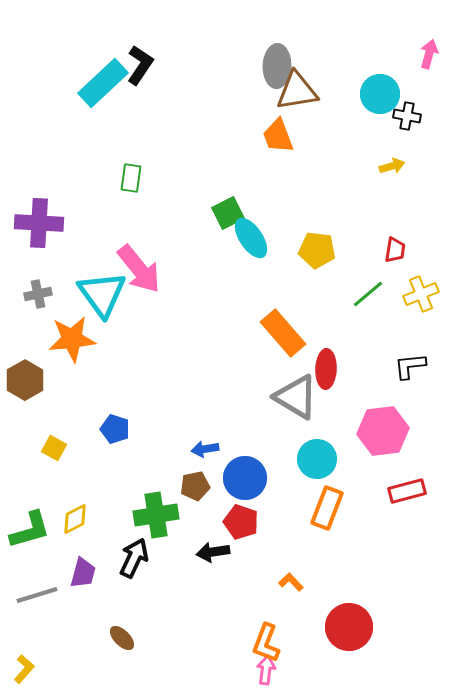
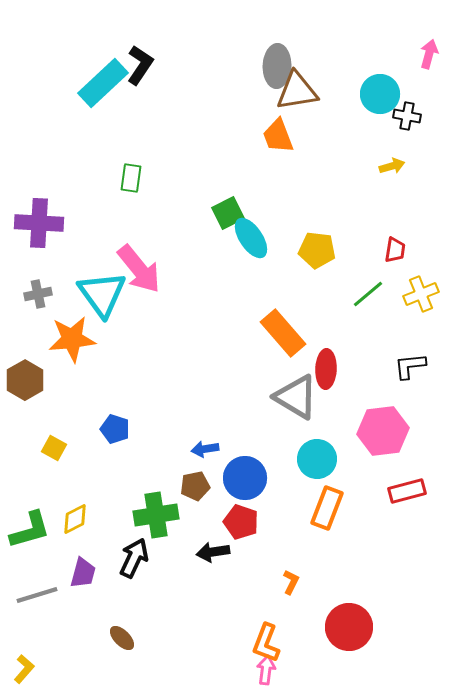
orange L-shape at (291, 582): rotated 70 degrees clockwise
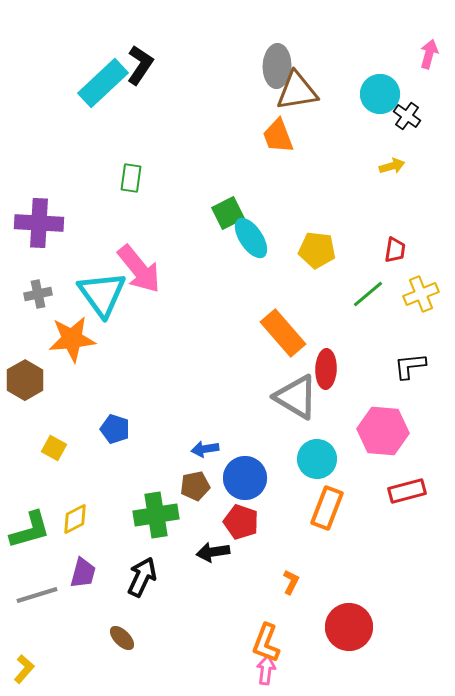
black cross at (407, 116): rotated 24 degrees clockwise
pink hexagon at (383, 431): rotated 12 degrees clockwise
black arrow at (134, 558): moved 8 px right, 19 px down
